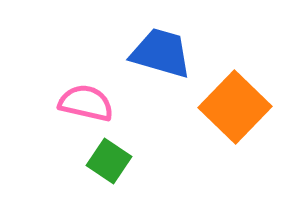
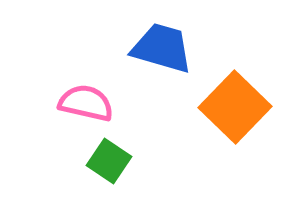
blue trapezoid: moved 1 px right, 5 px up
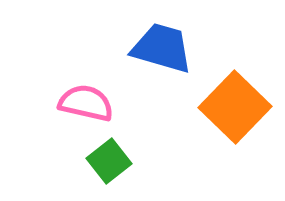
green square: rotated 18 degrees clockwise
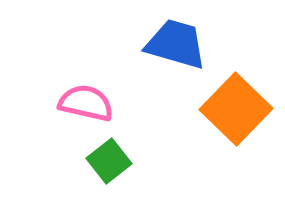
blue trapezoid: moved 14 px right, 4 px up
orange square: moved 1 px right, 2 px down
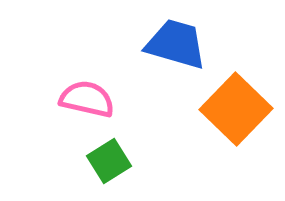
pink semicircle: moved 1 px right, 4 px up
green square: rotated 6 degrees clockwise
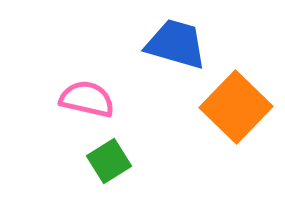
orange square: moved 2 px up
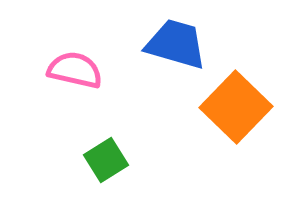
pink semicircle: moved 12 px left, 29 px up
green square: moved 3 px left, 1 px up
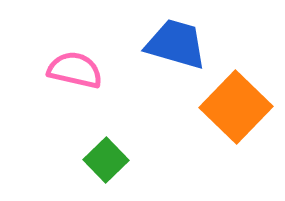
green square: rotated 12 degrees counterclockwise
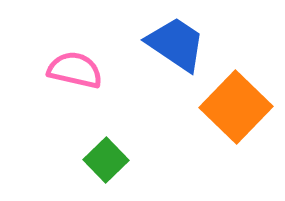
blue trapezoid: rotated 18 degrees clockwise
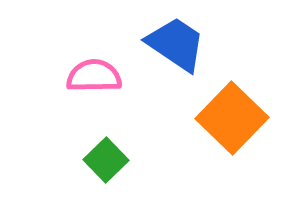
pink semicircle: moved 19 px right, 6 px down; rotated 14 degrees counterclockwise
orange square: moved 4 px left, 11 px down
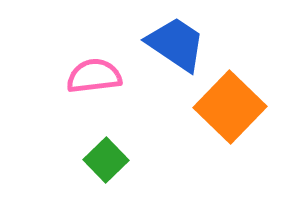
pink semicircle: rotated 6 degrees counterclockwise
orange square: moved 2 px left, 11 px up
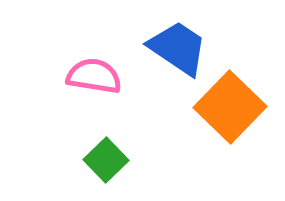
blue trapezoid: moved 2 px right, 4 px down
pink semicircle: rotated 16 degrees clockwise
